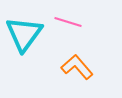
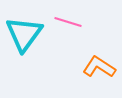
orange L-shape: moved 22 px right; rotated 16 degrees counterclockwise
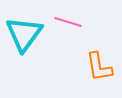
orange L-shape: rotated 132 degrees counterclockwise
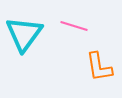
pink line: moved 6 px right, 4 px down
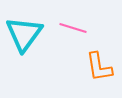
pink line: moved 1 px left, 2 px down
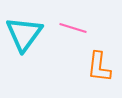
orange L-shape: rotated 16 degrees clockwise
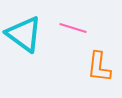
cyan triangle: rotated 30 degrees counterclockwise
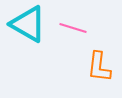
cyan triangle: moved 4 px right, 10 px up; rotated 6 degrees counterclockwise
